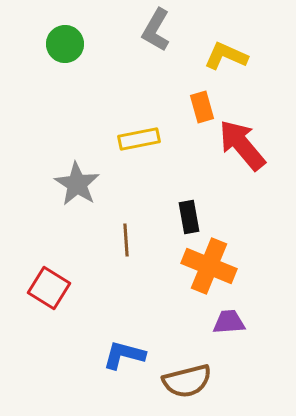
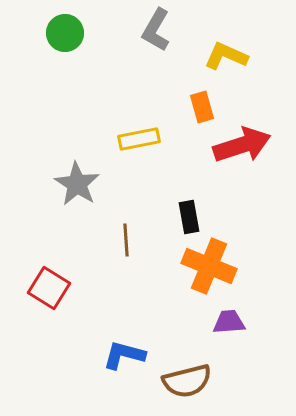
green circle: moved 11 px up
red arrow: rotated 112 degrees clockwise
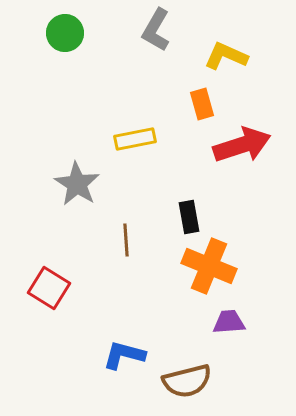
orange rectangle: moved 3 px up
yellow rectangle: moved 4 px left
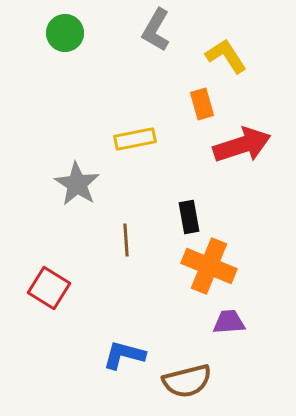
yellow L-shape: rotated 33 degrees clockwise
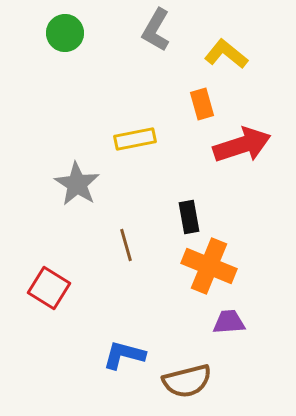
yellow L-shape: moved 2 px up; rotated 18 degrees counterclockwise
brown line: moved 5 px down; rotated 12 degrees counterclockwise
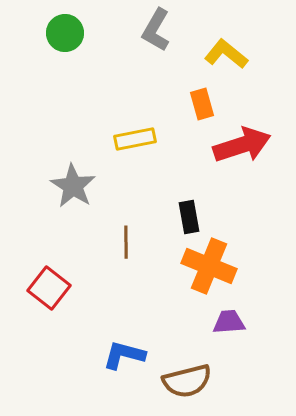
gray star: moved 4 px left, 2 px down
brown line: moved 3 px up; rotated 16 degrees clockwise
red square: rotated 6 degrees clockwise
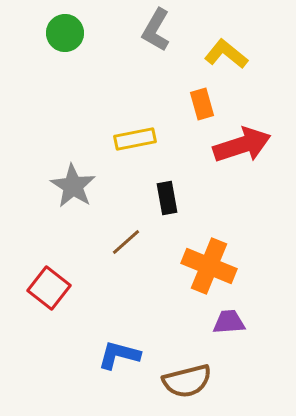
black rectangle: moved 22 px left, 19 px up
brown line: rotated 48 degrees clockwise
blue L-shape: moved 5 px left
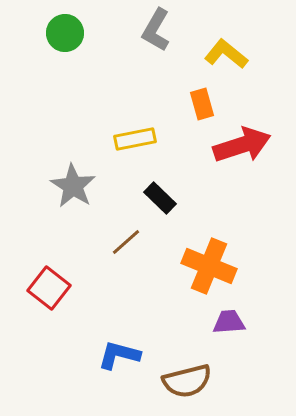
black rectangle: moved 7 px left; rotated 36 degrees counterclockwise
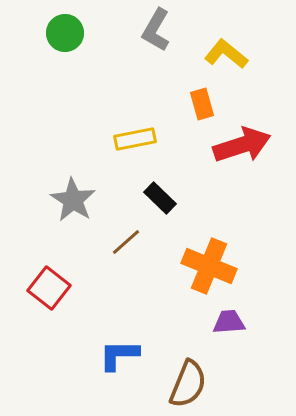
gray star: moved 14 px down
blue L-shape: rotated 15 degrees counterclockwise
brown semicircle: moved 1 px right, 3 px down; rotated 54 degrees counterclockwise
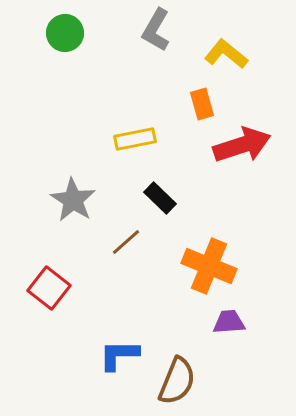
brown semicircle: moved 11 px left, 3 px up
